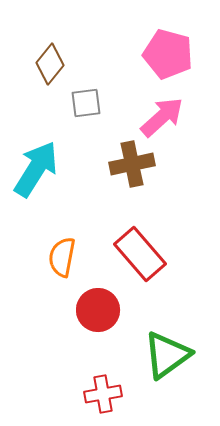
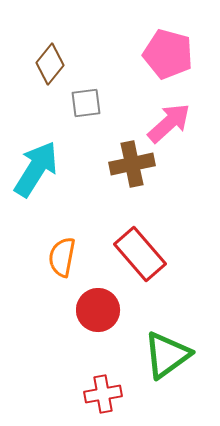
pink arrow: moved 7 px right, 6 px down
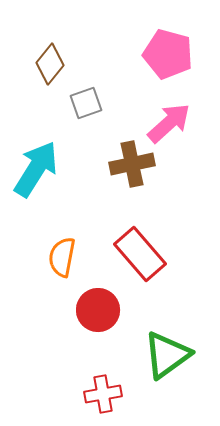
gray square: rotated 12 degrees counterclockwise
